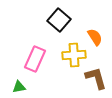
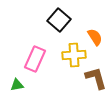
green triangle: moved 2 px left, 2 px up
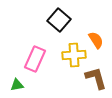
orange semicircle: moved 1 px right, 3 px down
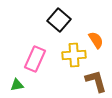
brown L-shape: moved 3 px down
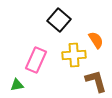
pink rectangle: moved 1 px right, 1 px down
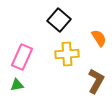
orange semicircle: moved 3 px right, 2 px up
yellow cross: moved 7 px left, 1 px up
pink rectangle: moved 14 px left, 3 px up
brown L-shape: rotated 45 degrees clockwise
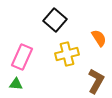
black square: moved 4 px left
yellow cross: rotated 10 degrees counterclockwise
green triangle: moved 1 px left, 1 px up; rotated 16 degrees clockwise
